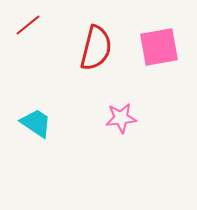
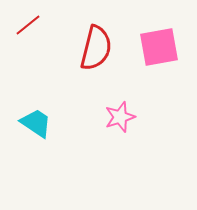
pink star: moved 1 px left, 1 px up; rotated 12 degrees counterclockwise
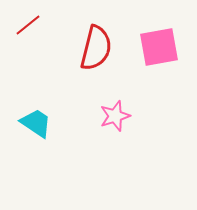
pink star: moved 5 px left, 1 px up
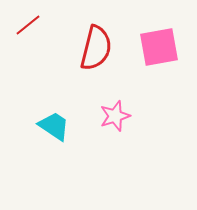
cyan trapezoid: moved 18 px right, 3 px down
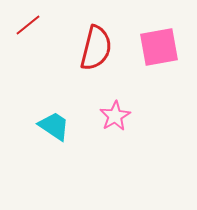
pink star: rotated 12 degrees counterclockwise
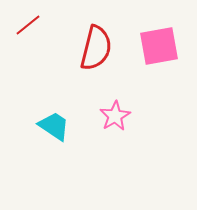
pink square: moved 1 px up
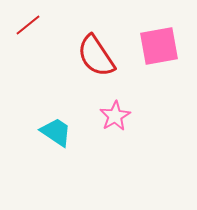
red semicircle: moved 8 px down; rotated 132 degrees clockwise
cyan trapezoid: moved 2 px right, 6 px down
